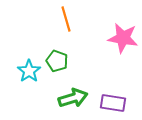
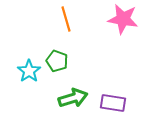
pink star: moved 19 px up
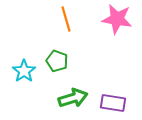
pink star: moved 6 px left
cyan star: moved 5 px left
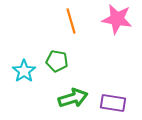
orange line: moved 5 px right, 2 px down
green pentagon: rotated 10 degrees counterclockwise
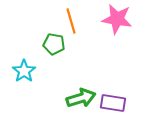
green pentagon: moved 3 px left, 17 px up
green arrow: moved 8 px right
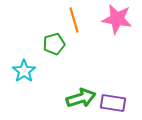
orange line: moved 3 px right, 1 px up
green pentagon: rotated 25 degrees counterclockwise
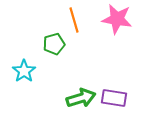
purple rectangle: moved 1 px right, 5 px up
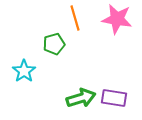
orange line: moved 1 px right, 2 px up
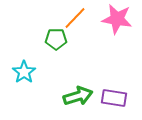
orange line: rotated 60 degrees clockwise
green pentagon: moved 2 px right, 5 px up; rotated 15 degrees clockwise
cyan star: moved 1 px down
green arrow: moved 3 px left, 2 px up
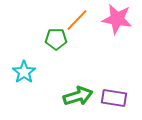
orange line: moved 2 px right, 2 px down
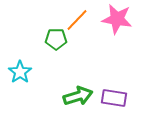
cyan star: moved 4 px left
